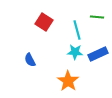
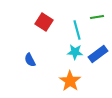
green line: rotated 16 degrees counterclockwise
blue rectangle: rotated 12 degrees counterclockwise
orange star: moved 2 px right
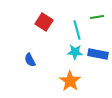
blue rectangle: rotated 48 degrees clockwise
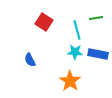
green line: moved 1 px left, 1 px down
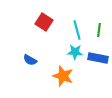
green line: moved 3 px right, 12 px down; rotated 72 degrees counterclockwise
blue rectangle: moved 4 px down
blue semicircle: rotated 32 degrees counterclockwise
orange star: moved 7 px left, 5 px up; rotated 15 degrees counterclockwise
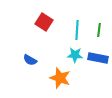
cyan line: rotated 18 degrees clockwise
cyan star: moved 3 px down
orange star: moved 3 px left, 2 px down
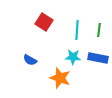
cyan star: moved 2 px left, 2 px down
